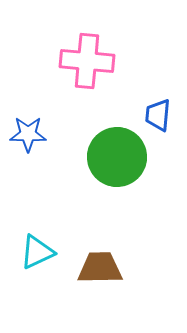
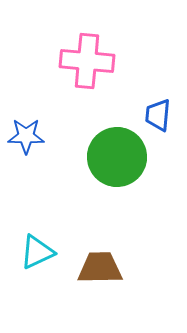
blue star: moved 2 px left, 2 px down
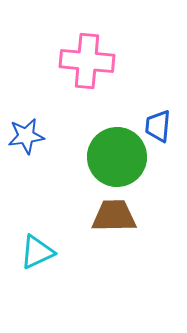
blue trapezoid: moved 11 px down
blue star: rotated 9 degrees counterclockwise
brown trapezoid: moved 14 px right, 52 px up
